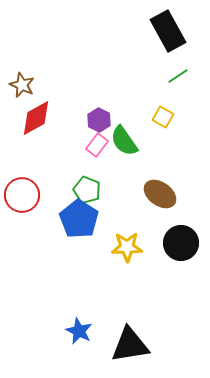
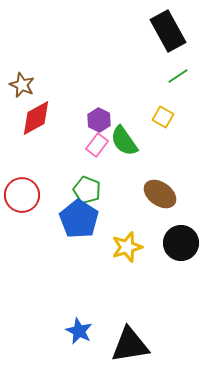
yellow star: rotated 16 degrees counterclockwise
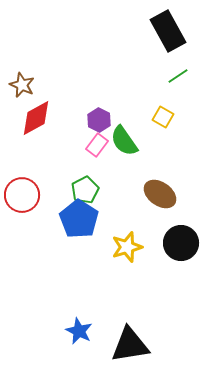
green pentagon: moved 2 px left; rotated 24 degrees clockwise
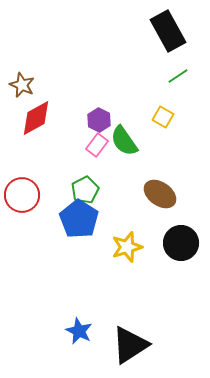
black triangle: rotated 24 degrees counterclockwise
